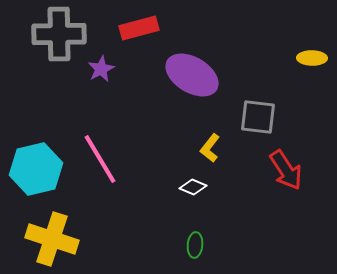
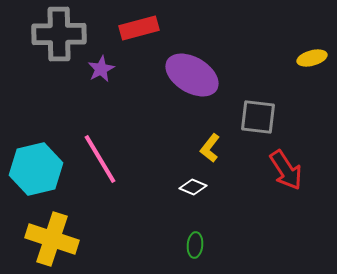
yellow ellipse: rotated 16 degrees counterclockwise
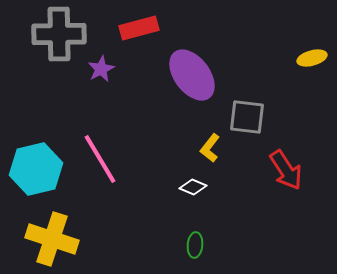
purple ellipse: rotated 22 degrees clockwise
gray square: moved 11 px left
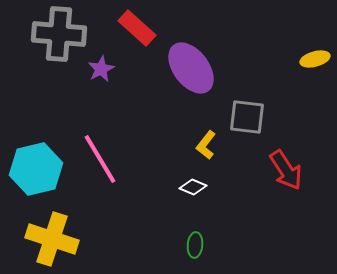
red rectangle: moved 2 px left; rotated 57 degrees clockwise
gray cross: rotated 6 degrees clockwise
yellow ellipse: moved 3 px right, 1 px down
purple ellipse: moved 1 px left, 7 px up
yellow L-shape: moved 4 px left, 3 px up
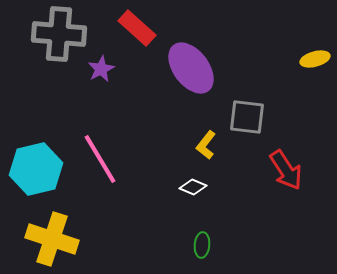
green ellipse: moved 7 px right
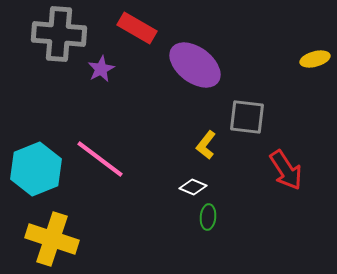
red rectangle: rotated 12 degrees counterclockwise
purple ellipse: moved 4 px right, 3 px up; rotated 16 degrees counterclockwise
pink line: rotated 22 degrees counterclockwise
cyan hexagon: rotated 9 degrees counterclockwise
green ellipse: moved 6 px right, 28 px up
